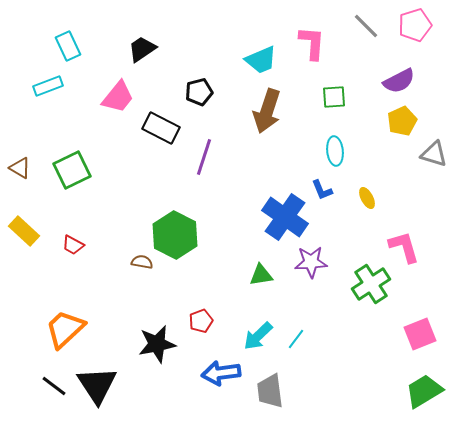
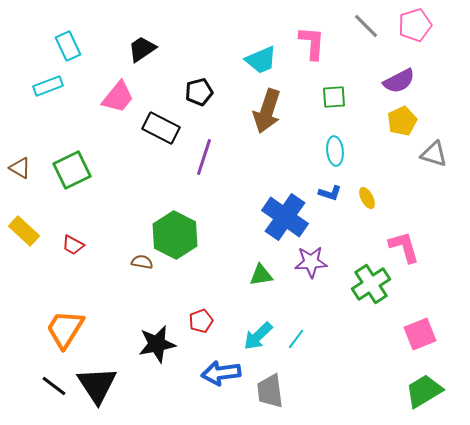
blue L-shape at (322, 190): moved 8 px right, 3 px down; rotated 50 degrees counterclockwise
orange trapezoid at (65, 329): rotated 15 degrees counterclockwise
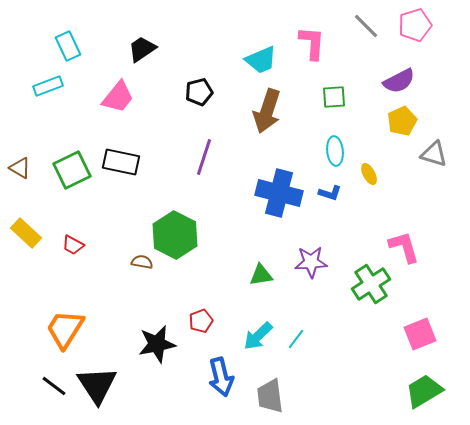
black rectangle at (161, 128): moved 40 px left, 34 px down; rotated 15 degrees counterclockwise
yellow ellipse at (367, 198): moved 2 px right, 24 px up
blue cross at (285, 217): moved 6 px left, 24 px up; rotated 21 degrees counterclockwise
yellow rectangle at (24, 231): moved 2 px right, 2 px down
blue arrow at (221, 373): moved 4 px down; rotated 96 degrees counterclockwise
gray trapezoid at (270, 391): moved 5 px down
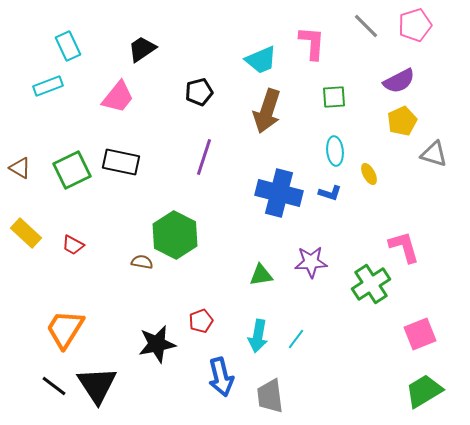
cyan arrow at (258, 336): rotated 36 degrees counterclockwise
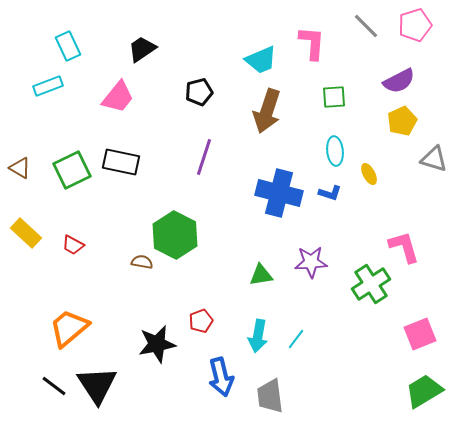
gray triangle at (434, 154): moved 5 px down
orange trapezoid at (65, 329): moved 4 px right, 1 px up; rotated 18 degrees clockwise
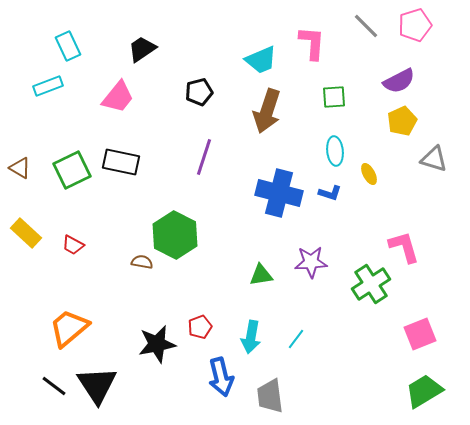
red pentagon at (201, 321): moved 1 px left, 6 px down
cyan arrow at (258, 336): moved 7 px left, 1 px down
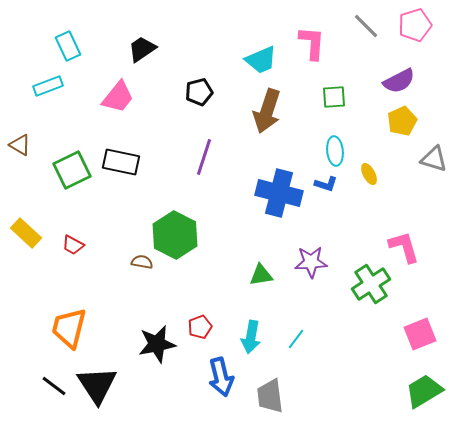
brown triangle at (20, 168): moved 23 px up
blue L-shape at (330, 193): moved 4 px left, 9 px up
orange trapezoid at (69, 328): rotated 36 degrees counterclockwise
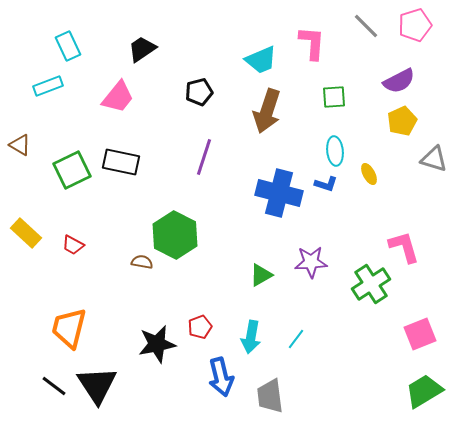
green triangle at (261, 275): rotated 20 degrees counterclockwise
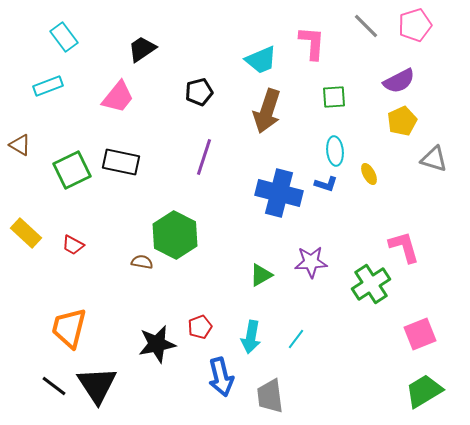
cyan rectangle at (68, 46): moved 4 px left, 9 px up; rotated 12 degrees counterclockwise
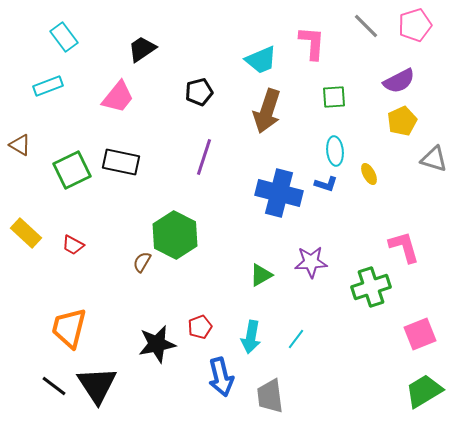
brown semicircle at (142, 262): rotated 70 degrees counterclockwise
green cross at (371, 284): moved 3 px down; rotated 15 degrees clockwise
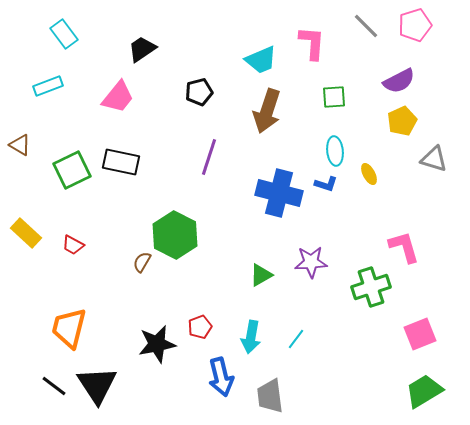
cyan rectangle at (64, 37): moved 3 px up
purple line at (204, 157): moved 5 px right
